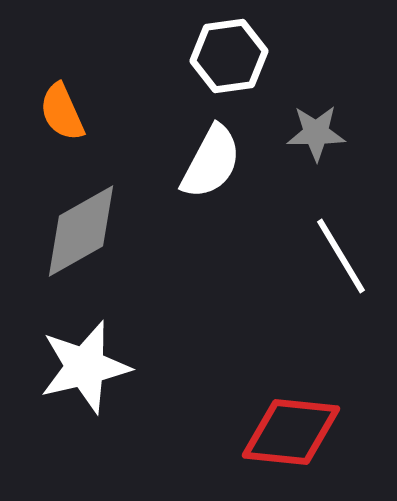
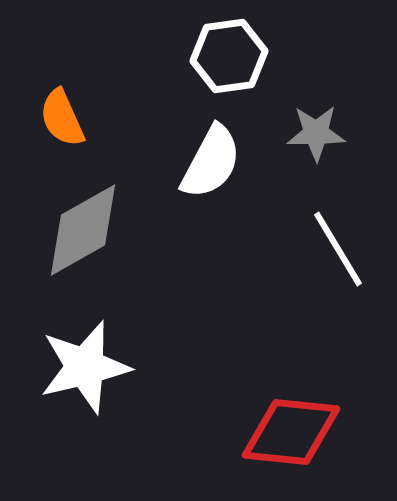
orange semicircle: moved 6 px down
gray diamond: moved 2 px right, 1 px up
white line: moved 3 px left, 7 px up
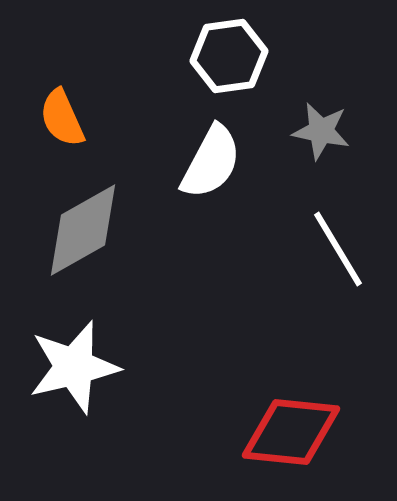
gray star: moved 5 px right, 2 px up; rotated 12 degrees clockwise
white star: moved 11 px left
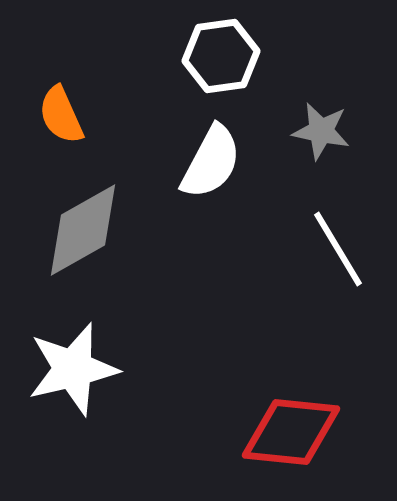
white hexagon: moved 8 px left
orange semicircle: moved 1 px left, 3 px up
white star: moved 1 px left, 2 px down
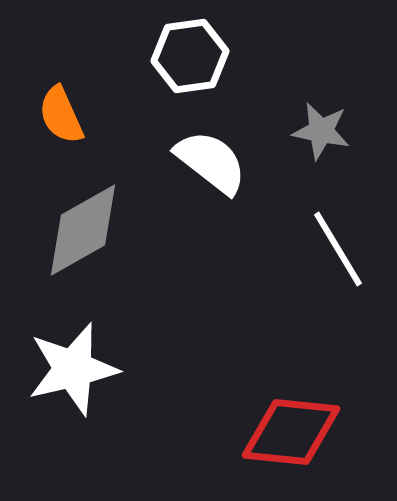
white hexagon: moved 31 px left
white semicircle: rotated 80 degrees counterclockwise
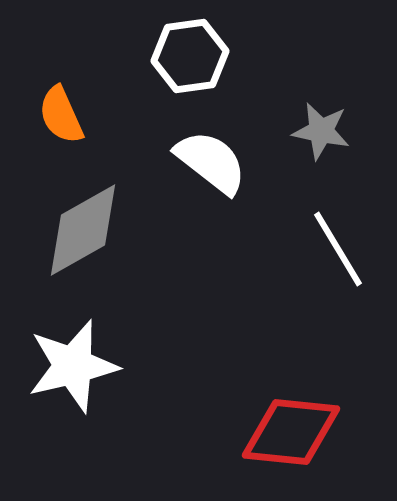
white star: moved 3 px up
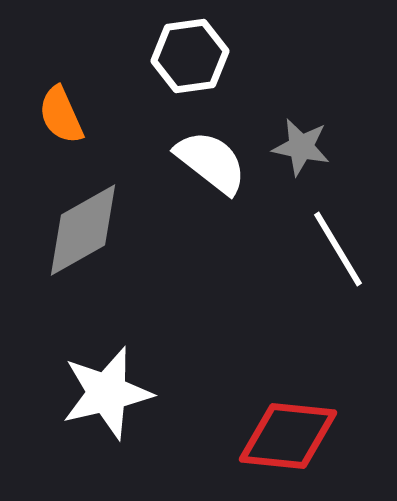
gray star: moved 20 px left, 16 px down
white star: moved 34 px right, 27 px down
red diamond: moved 3 px left, 4 px down
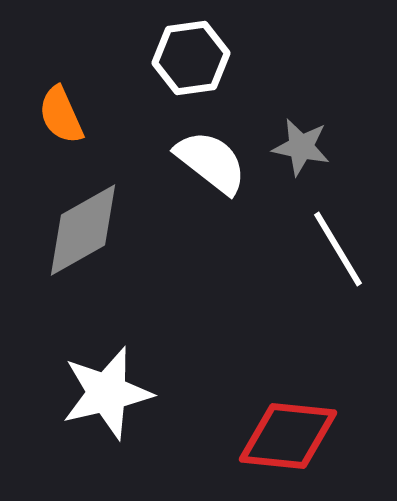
white hexagon: moved 1 px right, 2 px down
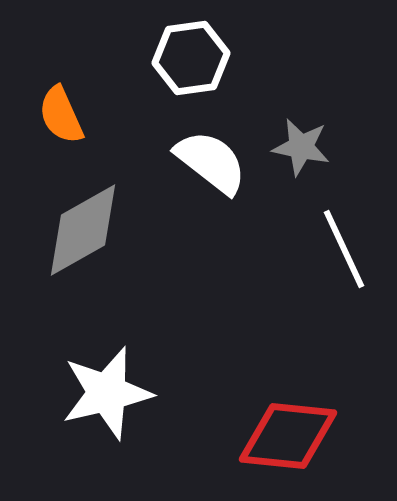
white line: moved 6 px right; rotated 6 degrees clockwise
